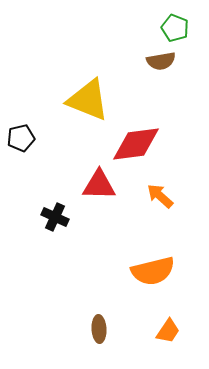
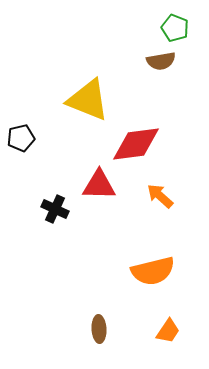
black cross: moved 8 px up
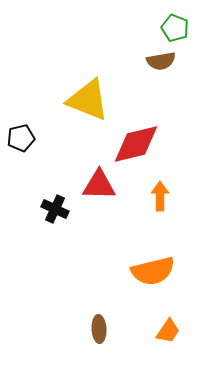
red diamond: rotated 6 degrees counterclockwise
orange arrow: rotated 48 degrees clockwise
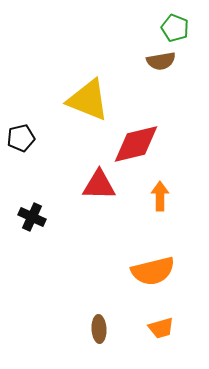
black cross: moved 23 px left, 8 px down
orange trapezoid: moved 7 px left, 3 px up; rotated 40 degrees clockwise
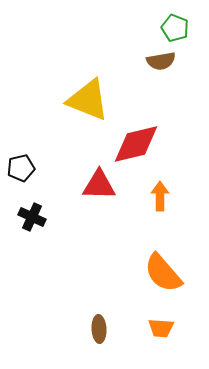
black pentagon: moved 30 px down
orange semicircle: moved 10 px right, 2 px down; rotated 63 degrees clockwise
orange trapezoid: rotated 20 degrees clockwise
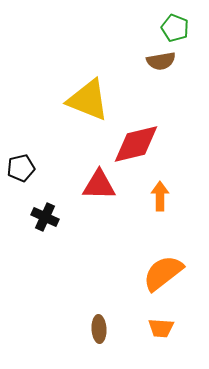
black cross: moved 13 px right
orange semicircle: rotated 93 degrees clockwise
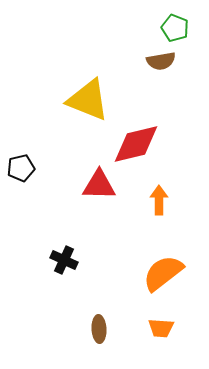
orange arrow: moved 1 px left, 4 px down
black cross: moved 19 px right, 43 px down
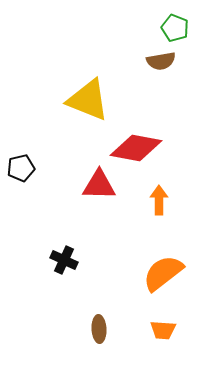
red diamond: moved 4 px down; rotated 24 degrees clockwise
orange trapezoid: moved 2 px right, 2 px down
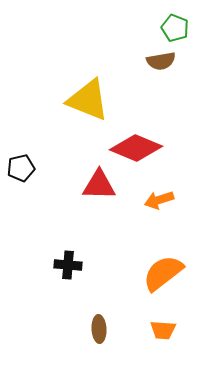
red diamond: rotated 12 degrees clockwise
orange arrow: rotated 108 degrees counterclockwise
black cross: moved 4 px right, 5 px down; rotated 20 degrees counterclockwise
